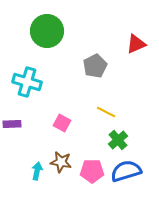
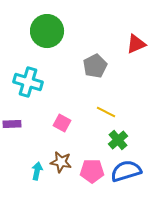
cyan cross: moved 1 px right
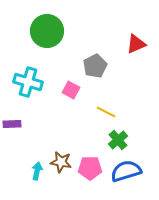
pink square: moved 9 px right, 33 px up
pink pentagon: moved 2 px left, 3 px up
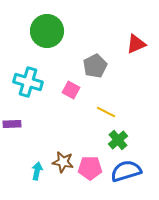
brown star: moved 2 px right
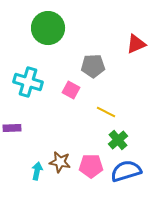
green circle: moved 1 px right, 3 px up
gray pentagon: moved 2 px left; rotated 25 degrees clockwise
purple rectangle: moved 4 px down
brown star: moved 3 px left
pink pentagon: moved 1 px right, 2 px up
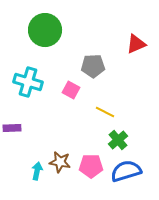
green circle: moved 3 px left, 2 px down
yellow line: moved 1 px left
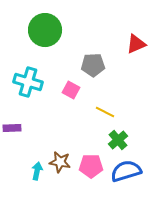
gray pentagon: moved 1 px up
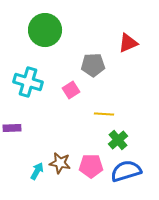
red triangle: moved 8 px left, 1 px up
pink square: rotated 30 degrees clockwise
yellow line: moved 1 px left, 2 px down; rotated 24 degrees counterclockwise
brown star: moved 1 px down
cyan arrow: rotated 18 degrees clockwise
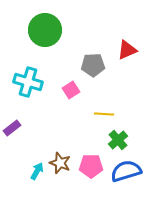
red triangle: moved 1 px left, 7 px down
purple rectangle: rotated 36 degrees counterclockwise
brown star: rotated 10 degrees clockwise
